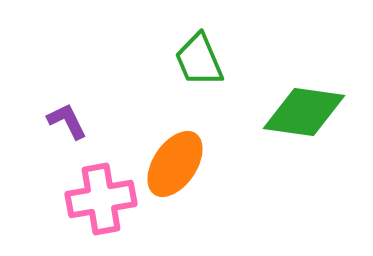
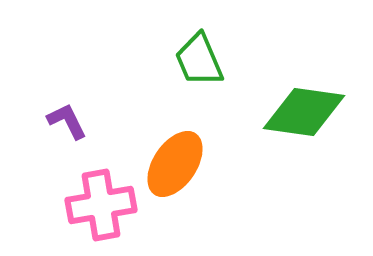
pink cross: moved 6 px down
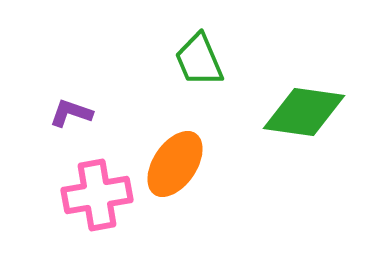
purple L-shape: moved 4 px right, 8 px up; rotated 45 degrees counterclockwise
pink cross: moved 4 px left, 10 px up
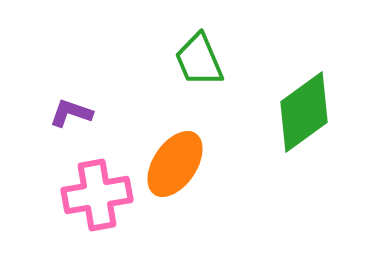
green diamond: rotated 44 degrees counterclockwise
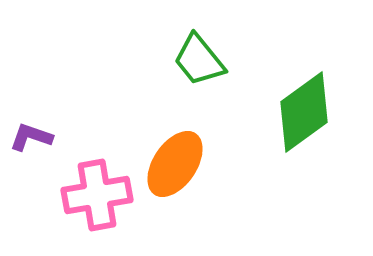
green trapezoid: rotated 16 degrees counterclockwise
purple L-shape: moved 40 px left, 24 px down
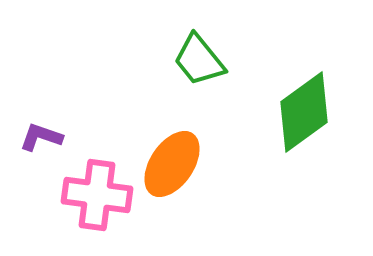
purple L-shape: moved 10 px right
orange ellipse: moved 3 px left
pink cross: rotated 18 degrees clockwise
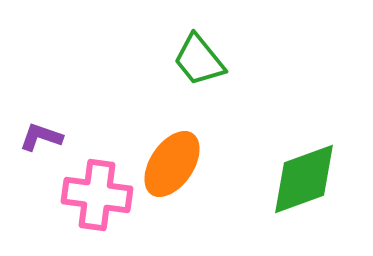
green diamond: moved 67 px down; rotated 16 degrees clockwise
